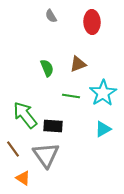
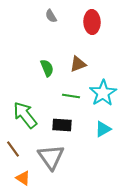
black rectangle: moved 9 px right, 1 px up
gray triangle: moved 5 px right, 2 px down
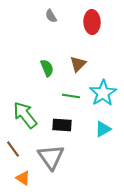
brown triangle: rotated 24 degrees counterclockwise
